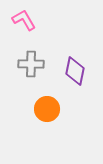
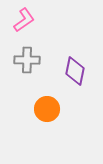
pink L-shape: rotated 85 degrees clockwise
gray cross: moved 4 px left, 4 px up
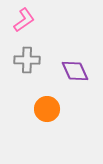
purple diamond: rotated 36 degrees counterclockwise
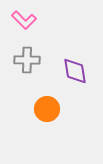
pink L-shape: rotated 80 degrees clockwise
purple diamond: rotated 16 degrees clockwise
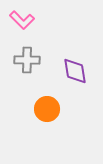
pink L-shape: moved 2 px left
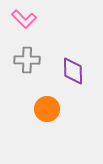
pink L-shape: moved 2 px right, 1 px up
purple diamond: moved 2 px left; rotated 8 degrees clockwise
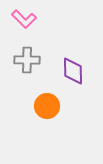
orange circle: moved 3 px up
